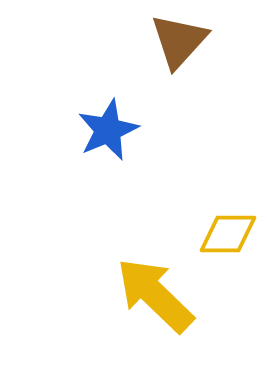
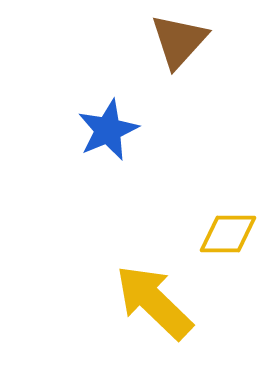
yellow arrow: moved 1 px left, 7 px down
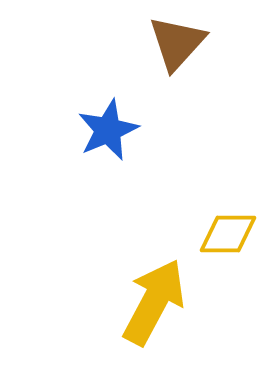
brown triangle: moved 2 px left, 2 px down
yellow arrow: rotated 74 degrees clockwise
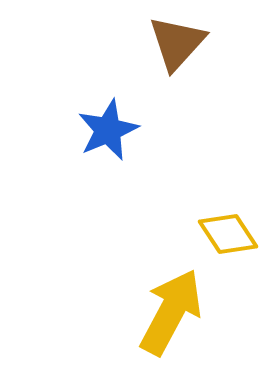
yellow diamond: rotated 56 degrees clockwise
yellow arrow: moved 17 px right, 10 px down
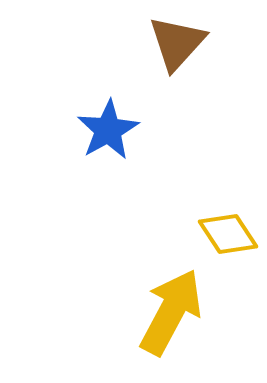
blue star: rotated 6 degrees counterclockwise
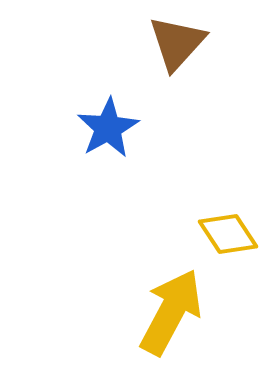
blue star: moved 2 px up
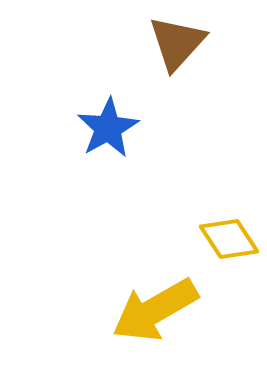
yellow diamond: moved 1 px right, 5 px down
yellow arrow: moved 16 px left, 2 px up; rotated 148 degrees counterclockwise
